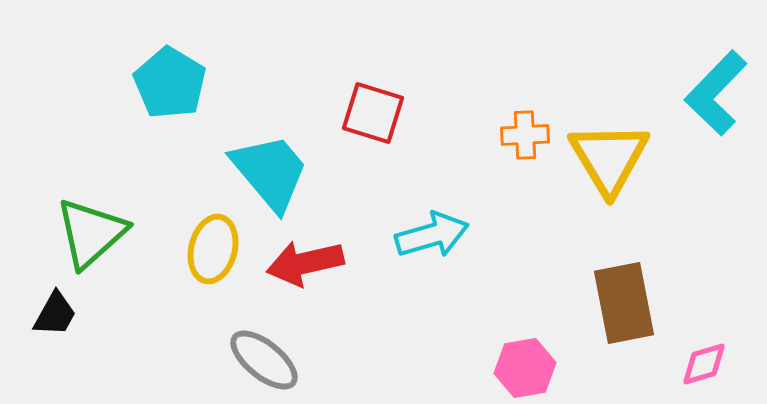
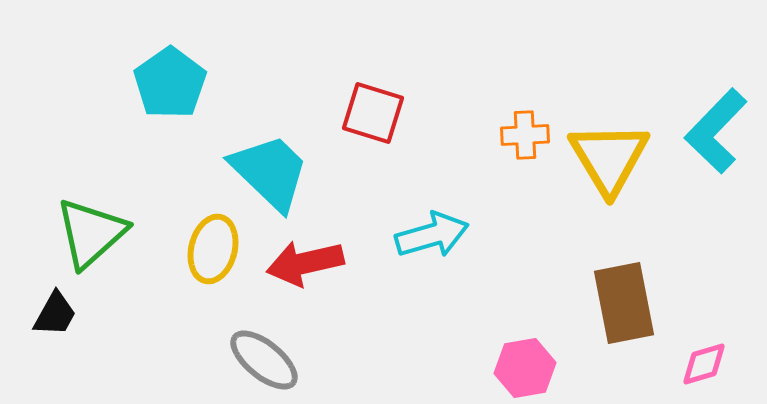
cyan pentagon: rotated 6 degrees clockwise
cyan L-shape: moved 38 px down
cyan trapezoid: rotated 6 degrees counterclockwise
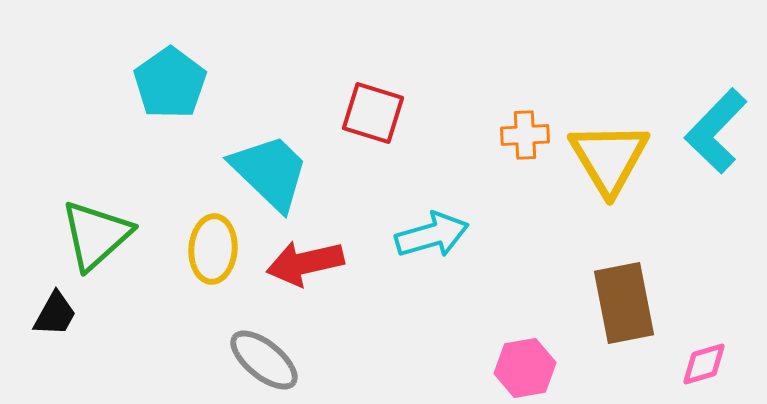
green triangle: moved 5 px right, 2 px down
yellow ellipse: rotated 10 degrees counterclockwise
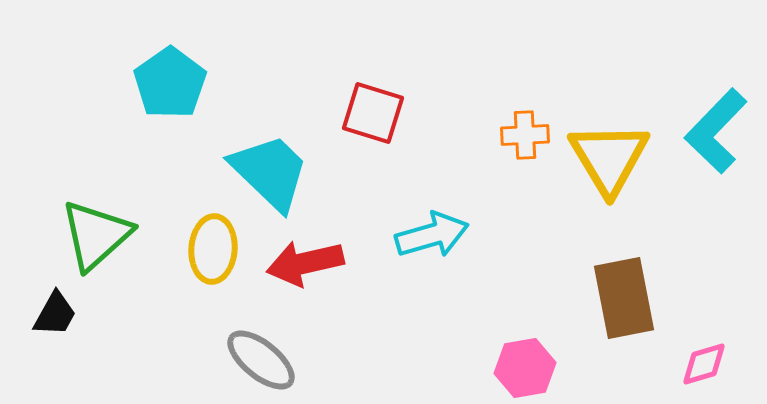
brown rectangle: moved 5 px up
gray ellipse: moved 3 px left
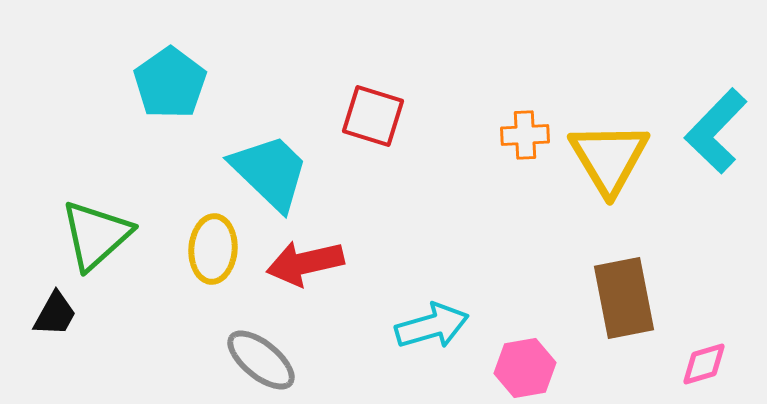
red square: moved 3 px down
cyan arrow: moved 91 px down
